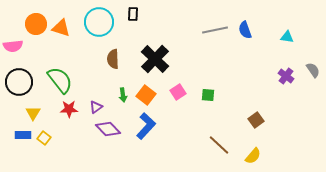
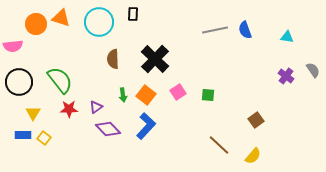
orange triangle: moved 10 px up
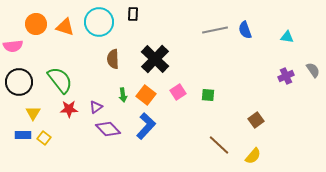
orange triangle: moved 4 px right, 9 px down
purple cross: rotated 28 degrees clockwise
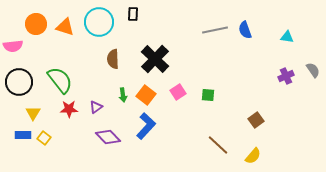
purple diamond: moved 8 px down
brown line: moved 1 px left
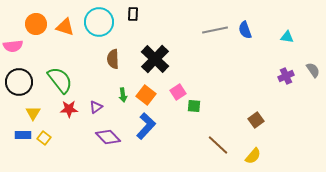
green square: moved 14 px left, 11 px down
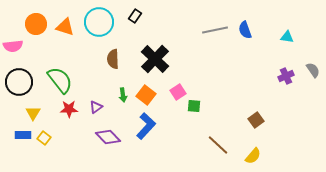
black rectangle: moved 2 px right, 2 px down; rotated 32 degrees clockwise
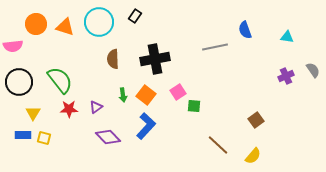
gray line: moved 17 px down
black cross: rotated 36 degrees clockwise
yellow square: rotated 24 degrees counterclockwise
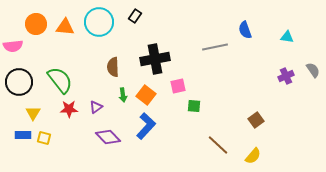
orange triangle: rotated 12 degrees counterclockwise
brown semicircle: moved 8 px down
pink square: moved 6 px up; rotated 21 degrees clockwise
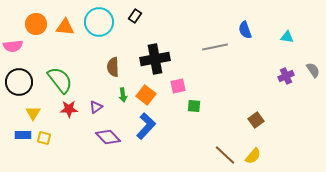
brown line: moved 7 px right, 10 px down
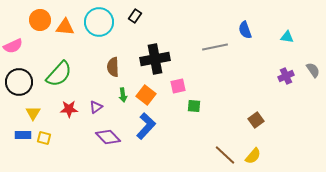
orange circle: moved 4 px right, 4 px up
pink semicircle: rotated 18 degrees counterclockwise
green semicircle: moved 1 px left, 6 px up; rotated 80 degrees clockwise
